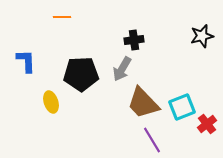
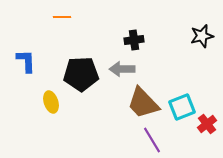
gray arrow: rotated 60 degrees clockwise
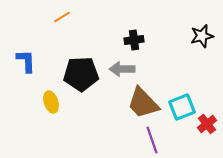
orange line: rotated 30 degrees counterclockwise
purple line: rotated 12 degrees clockwise
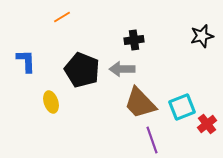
black pentagon: moved 1 px right, 4 px up; rotated 24 degrees clockwise
brown trapezoid: moved 3 px left
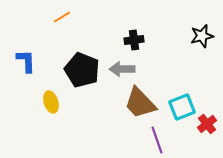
purple line: moved 5 px right
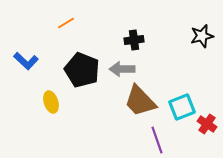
orange line: moved 4 px right, 6 px down
blue L-shape: rotated 135 degrees clockwise
brown trapezoid: moved 2 px up
red cross: rotated 18 degrees counterclockwise
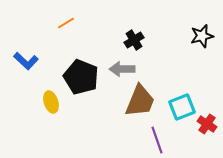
black cross: rotated 24 degrees counterclockwise
black pentagon: moved 1 px left, 7 px down
brown trapezoid: rotated 114 degrees counterclockwise
